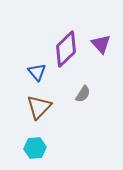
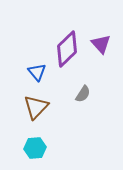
purple diamond: moved 1 px right
brown triangle: moved 3 px left
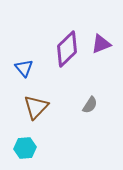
purple triangle: rotated 50 degrees clockwise
blue triangle: moved 13 px left, 4 px up
gray semicircle: moved 7 px right, 11 px down
cyan hexagon: moved 10 px left
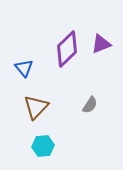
cyan hexagon: moved 18 px right, 2 px up
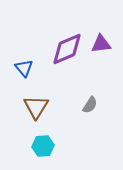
purple triangle: rotated 15 degrees clockwise
purple diamond: rotated 21 degrees clockwise
brown triangle: rotated 12 degrees counterclockwise
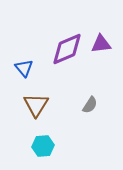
brown triangle: moved 2 px up
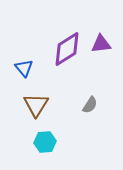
purple diamond: rotated 9 degrees counterclockwise
cyan hexagon: moved 2 px right, 4 px up
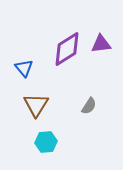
gray semicircle: moved 1 px left, 1 px down
cyan hexagon: moved 1 px right
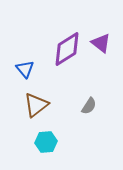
purple triangle: moved 1 px up; rotated 45 degrees clockwise
blue triangle: moved 1 px right, 1 px down
brown triangle: rotated 20 degrees clockwise
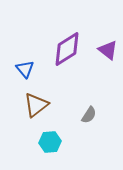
purple triangle: moved 7 px right, 7 px down
gray semicircle: moved 9 px down
cyan hexagon: moved 4 px right
